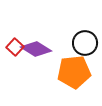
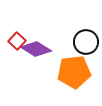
black circle: moved 1 px right, 1 px up
red square: moved 2 px right, 6 px up
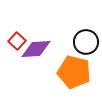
purple diamond: rotated 36 degrees counterclockwise
orange pentagon: rotated 20 degrees clockwise
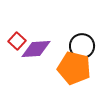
black circle: moved 4 px left, 4 px down
orange pentagon: moved 4 px up
